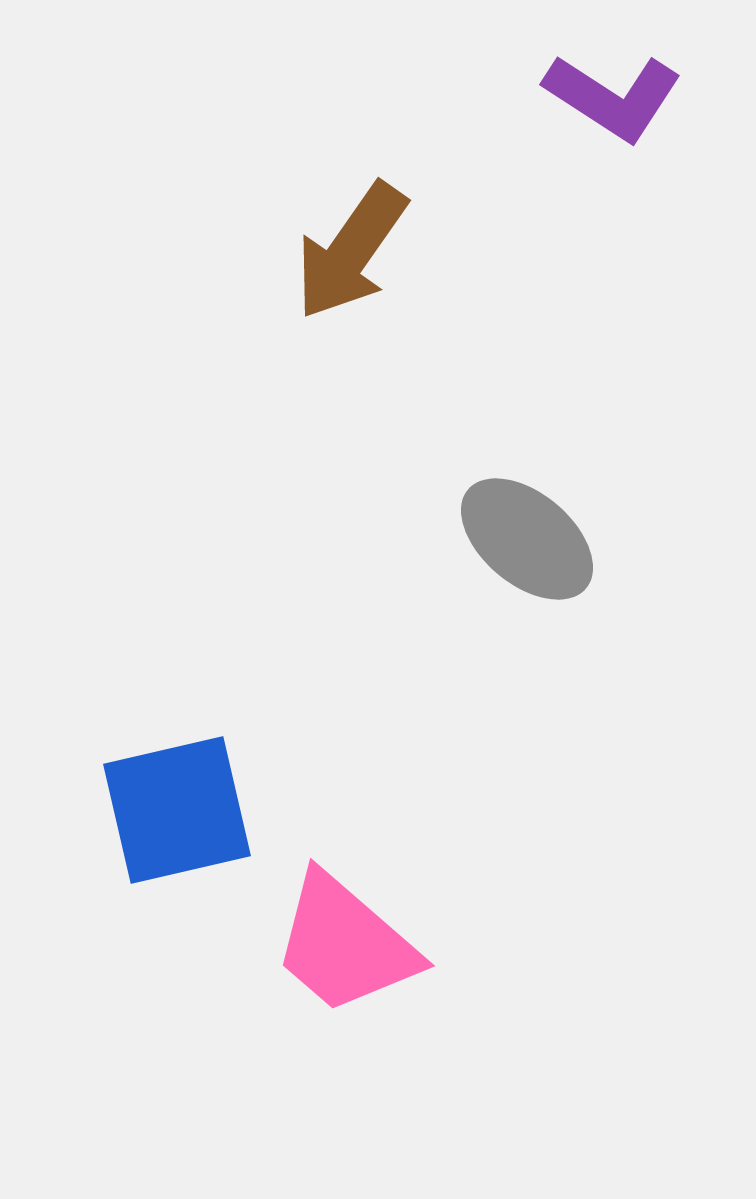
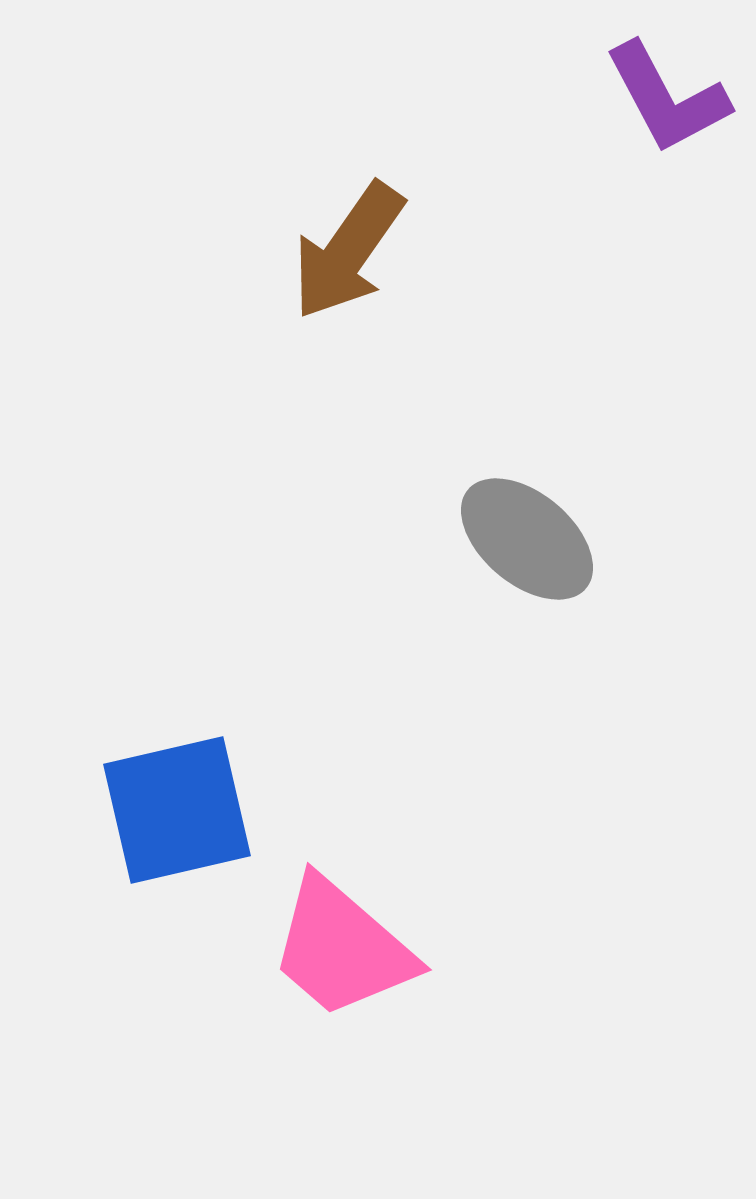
purple L-shape: moved 54 px right, 1 px down; rotated 29 degrees clockwise
brown arrow: moved 3 px left
pink trapezoid: moved 3 px left, 4 px down
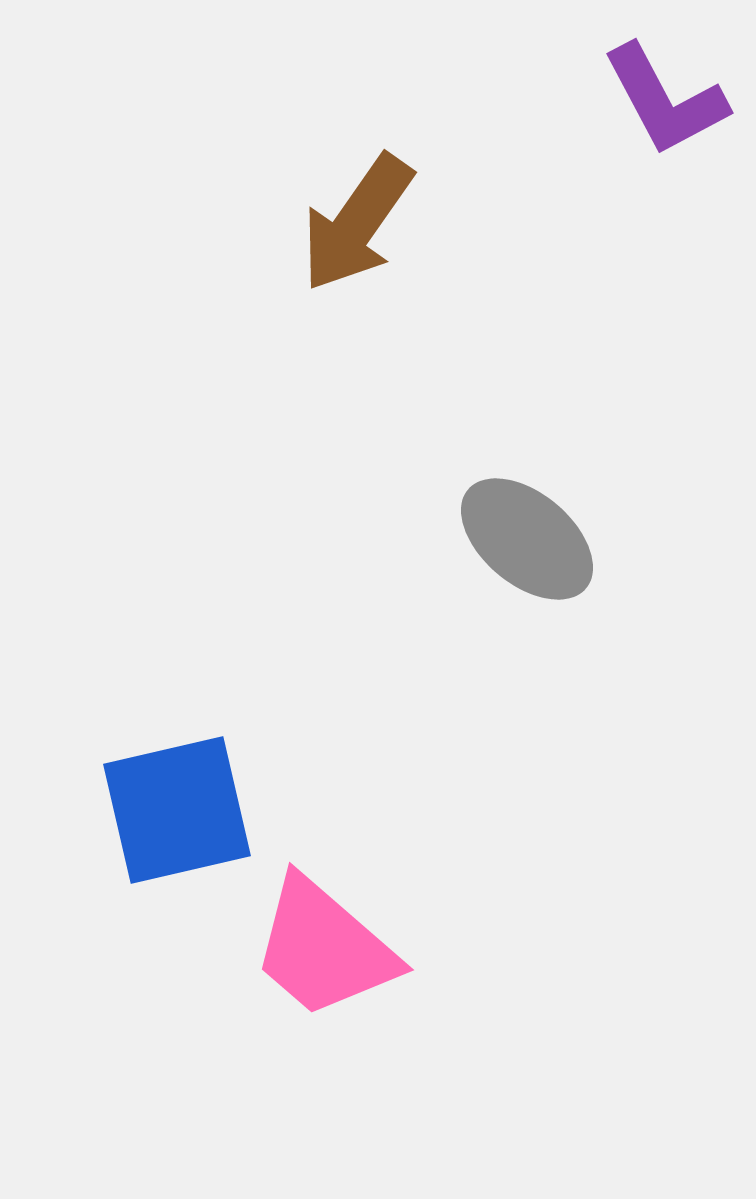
purple L-shape: moved 2 px left, 2 px down
brown arrow: moved 9 px right, 28 px up
pink trapezoid: moved 18 px left
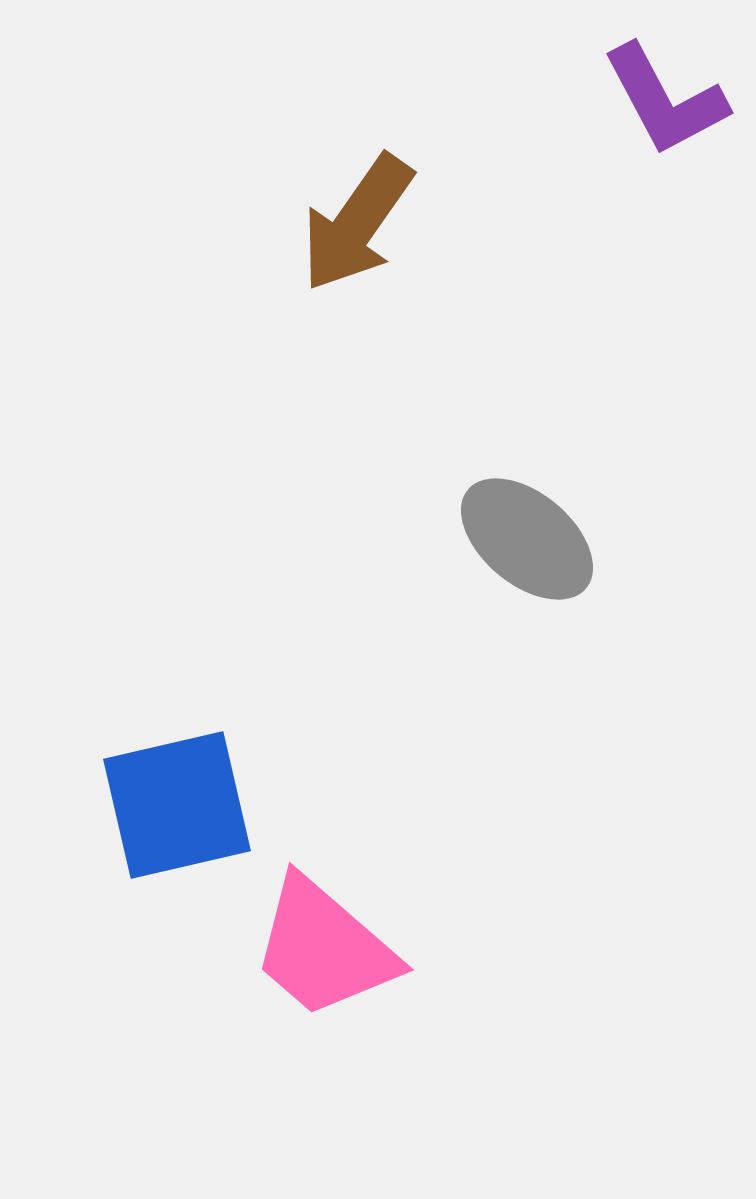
blue square: moved 5 px up
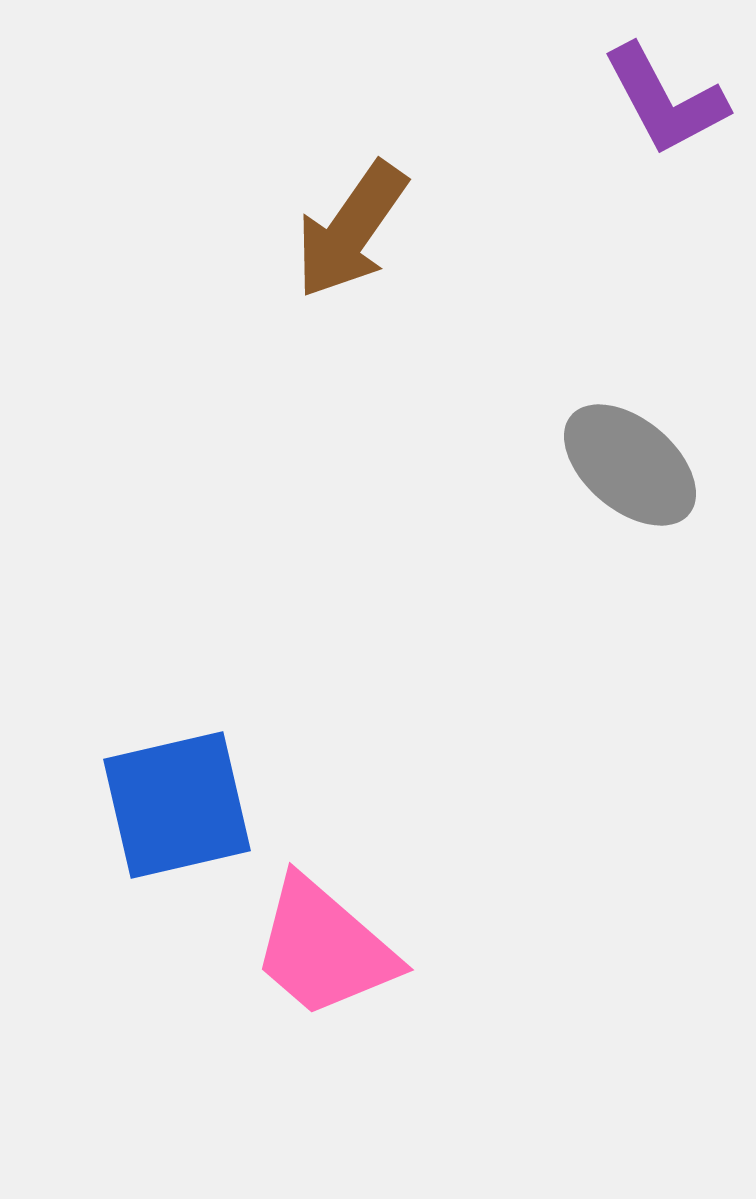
brown arrow: moved 6 px left, 7 px down
gray ellipse: moved 103 px right, 74 px up
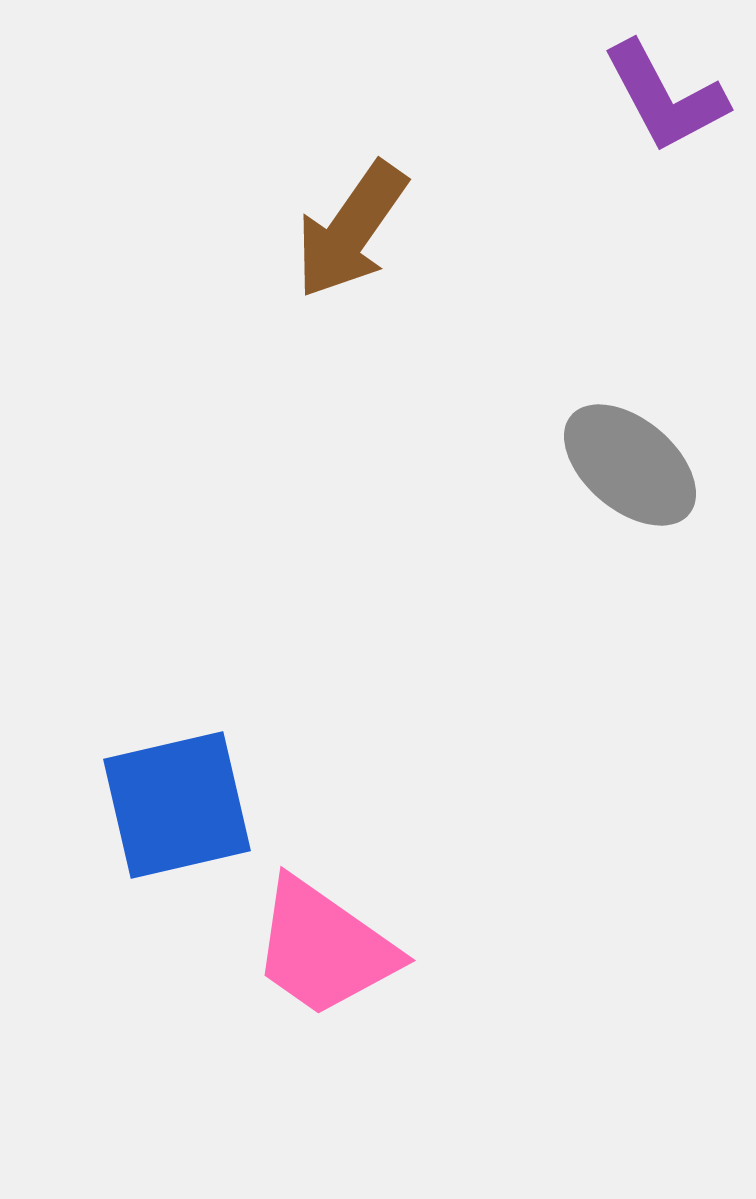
purple L-shape: moved 3 px up
pink trapezoid: rotated 6 degrees counterclockwise
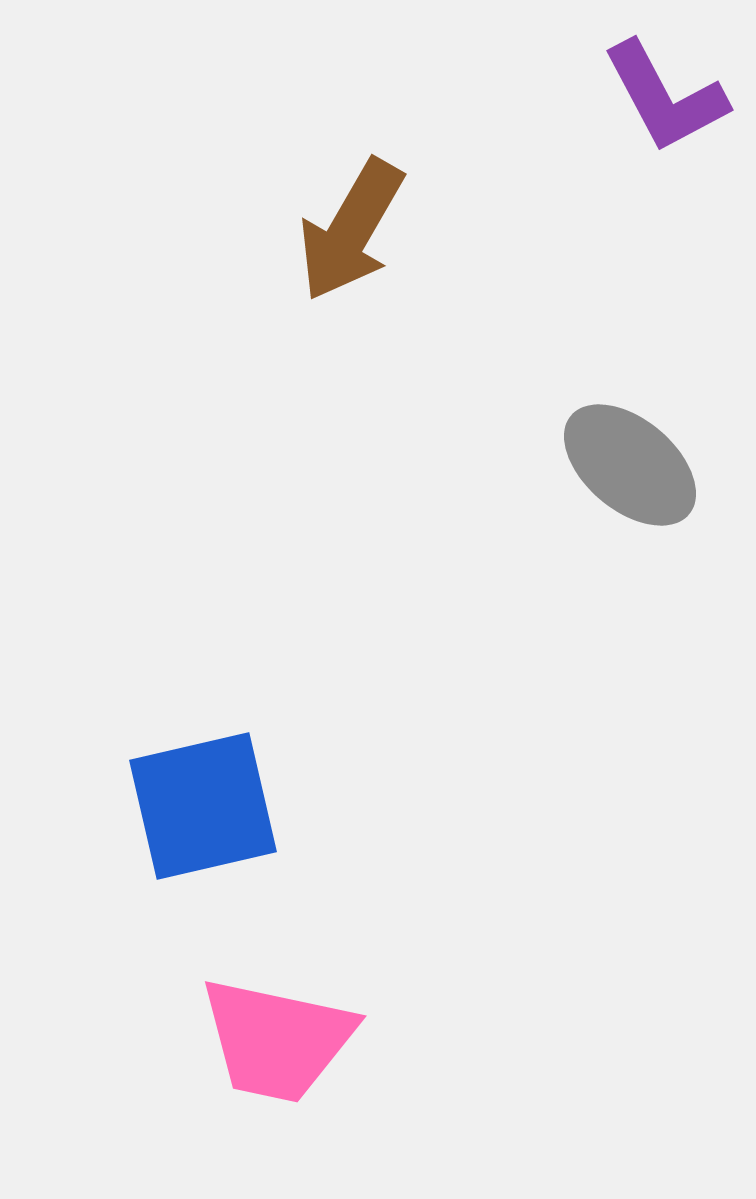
brown arrow: rotated 5 degrees counterclockwise
blue square: moved 26 px right, 1 px down
pink trapezoid: moved 47 px left, 92 px down; rotated 23 degrees counterclockwise
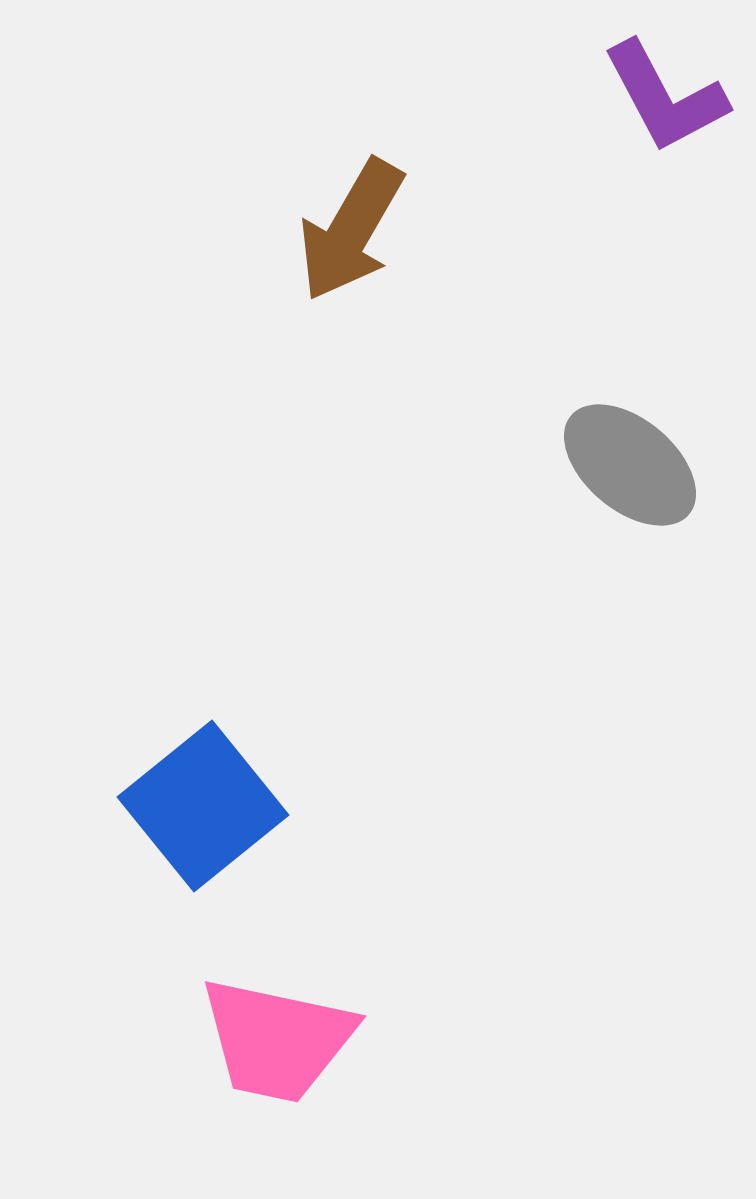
blue square: rotated 26 degrees counterclockwise
